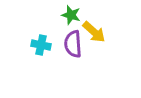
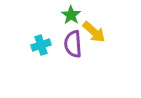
green star: rotated 18 degrees clockwise
cyan cross: rotated 30 degrees counterclockwise
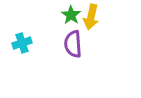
yellow arrow: moved 3 px left, 15 px up; rotated 60 degrees clockwise
cyan cross: moved 19 px left, 2 px up
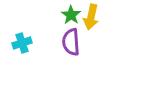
purple semicircle: moved 2 px left, 2 px up
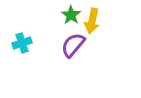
yellow arrow: moved 1 px right, 4 px down
purple semicircle: moved 2 px right, 3 px down; rotated 44 degrees clockwise
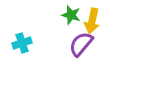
green star: rotated 18 degrees counterclockwise
purple semicircle: moved 8 px right, 1 px up
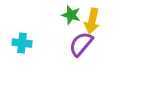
cyan cross: rotated 24 degrees clockwise
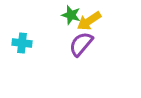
yellow arrow: moved 3 px left; rotated 45 degrees clockwise
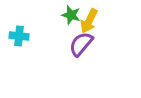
yellow arrow: rotated 30 degrees counterclockwise
cyan cross: moved 3 px left, 7 px up
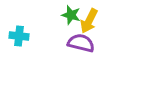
purple semicircle: moved 1 px up; rotated 64 degrees clockwise
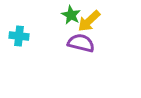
green star: rotated 12 degrees clockwise
yellow arrow: rotated 20 degrees clockwise
